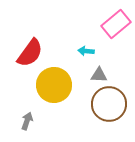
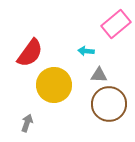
gray arrow: moved 2 px down
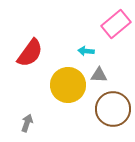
yellow circle: moved 14 px right
brown circle: moved 4 px right, 5 px down
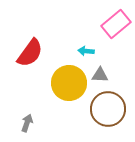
gray triangle: moved 1 px right
yellow circle: moved 1 px right, 2 px up
brown circle: moved 5 px left
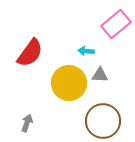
brown circle: moved 5 px left, 12 px down
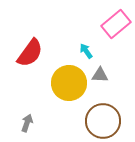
cyan arrow: rotated 49 degrees clockwise
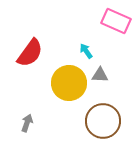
pink rectangle: moved 3 px up; rotated 64 degrees clockwise
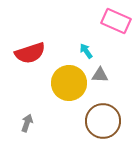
red semicircle: rotated 36 degrees clockwise
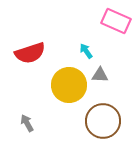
yellow circle: moved 2 px down
gray arrow: rotated 48 degrees counterclockwise
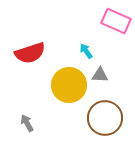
brown circle: moved 2 px right, 3 px up
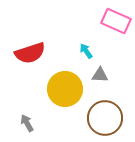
yellow circle: moved 4 px left, 4 px down
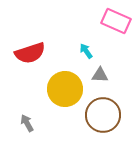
brown circle: moved 2 px left, 3 px up
